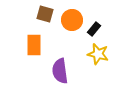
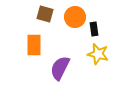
orange circle: moved 3 px right, 3 px up
black rectangle: rotated 48 degrees counterclockwise
purple semicircle: moved 3 px up; rotated 35 degrees clockwise
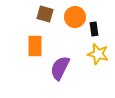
orange rectangle: moved 1 px right, 1 px down
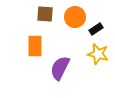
brown square: rotated 12 degrees counterclockwise
black rectangle: moved 2 px right; rotated 64 degrees clockwise
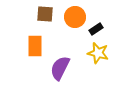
yellow star: moved 1 px up
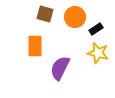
brown square: rotated 12 degrees clockwise
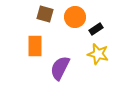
yellow star: moved 1 px down
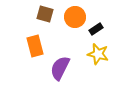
orange rectangle: rotated 15 degrees counterclockwise
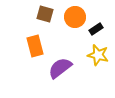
yellow star: moved 1 px down
purple semicircle: rotated 25 degrees clockwise
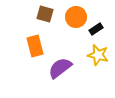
orange circle: moved 1 px right
